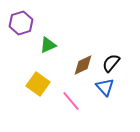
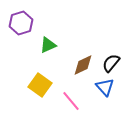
yellow square: moved 2 px right, 1 px down
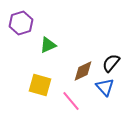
brown diamond: moved 6 px down
yellow square: rotated 20 degrees counterclockwise
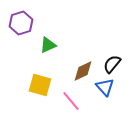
black semicircle: moved 1 px right, 1 px down
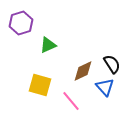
black semicircle: rotated 108 degrees clockwise
